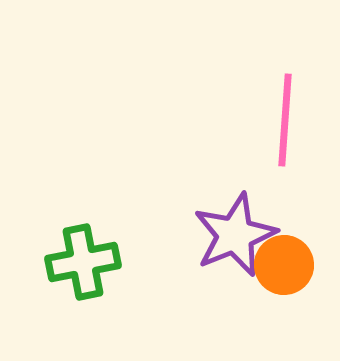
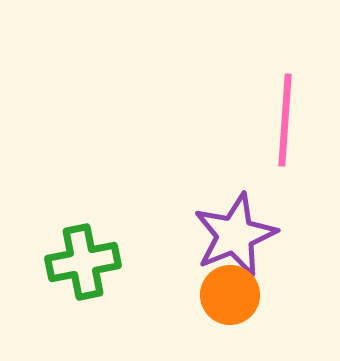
orange circle: moved 54 px left, 30 px down
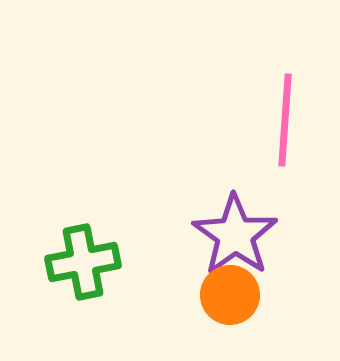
purple star: rotated 14 degrees counterclockwise
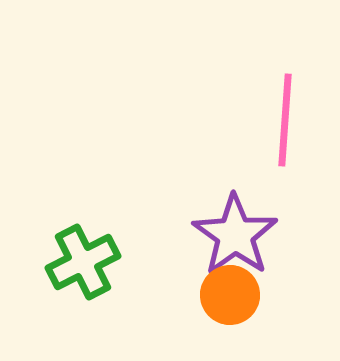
green cross: rotated 16 degrees counterclockwise
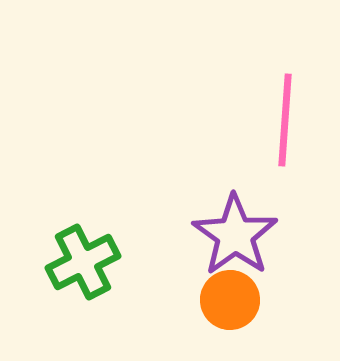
orange circle: moved 5 px down
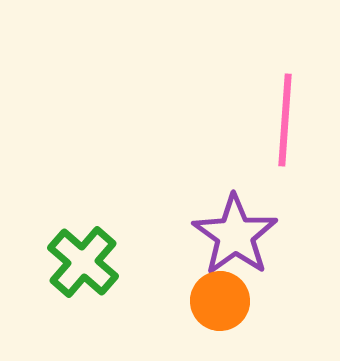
green cross: rotated 22 degrees counterclockwise
orange circle: moved 10 px left, 1 px down
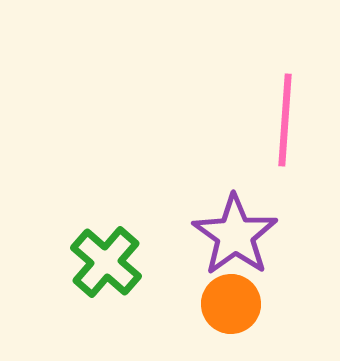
green cross: moved 23 px right
orange circle: moved 11 px right, 3 px down
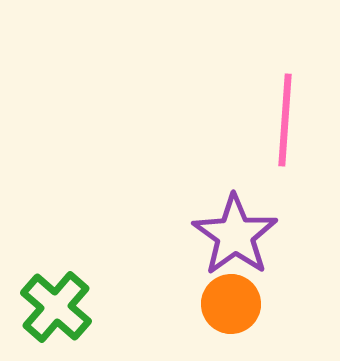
green cross: moved 50 px left, 45 px down
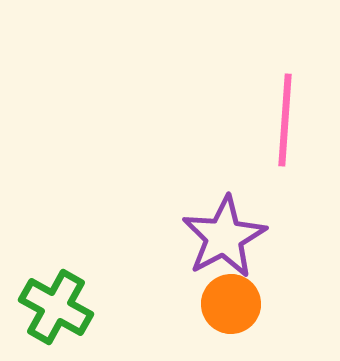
purple star: moved 11 px left, 2 px down; rotated 8 degrees clockwise
green cross: rotated 12 degrees counterclockwise
